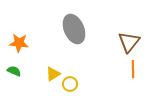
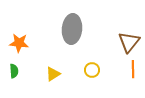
gray ellipse: moved 2 px left; rotated 28 degrees clockwise
green semicircle: rotated 64 degrees clockwise
yellow circle: moved 22 px right, 14 px up
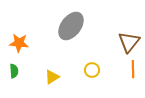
gray ellipse: moved 1 px left, 3 px up; rotated 32 degrees clockwise
yellow triangle: moved 1 px left, 3 px down
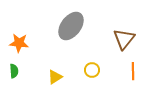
brown triangle: moved 5 px left, 3 px up
orange line: moved 2 px down
yellow triangle: moved 3 px right
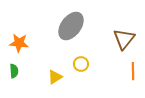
yellow circle: moved 11 px left, 6 px up
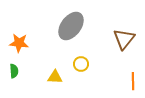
orange line: moved 10 px down
yellow triangle: rotated 35 degrees clockwise
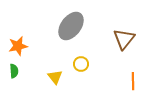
orange star: moved 1 px left, 3 px down; rotated 18 degrees counterclockwise
yellow triangle: rotated 49 degrees clockwise
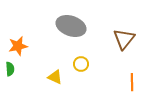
gray ellipse: rotated 72 degrees clockwise
green semicircle: moved 4 px left, 2 px up
yellow triangle: rotated 28 degrees counterclockwise
orange line: moved 1 px left, 1 px down
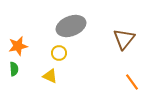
gray ellipse: rotated 40 degrees counterclockwise
yellow circle: moved 22 px left, 11 px up
green semicircle: moved 4 px right
yellow triangle: moved 5 px left, 1 px up
orange line: rotated 36 degrees counterclockwise
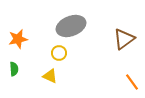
brown triangle: rotated 15 degrees clockwise
orange star: moved 7 px up
